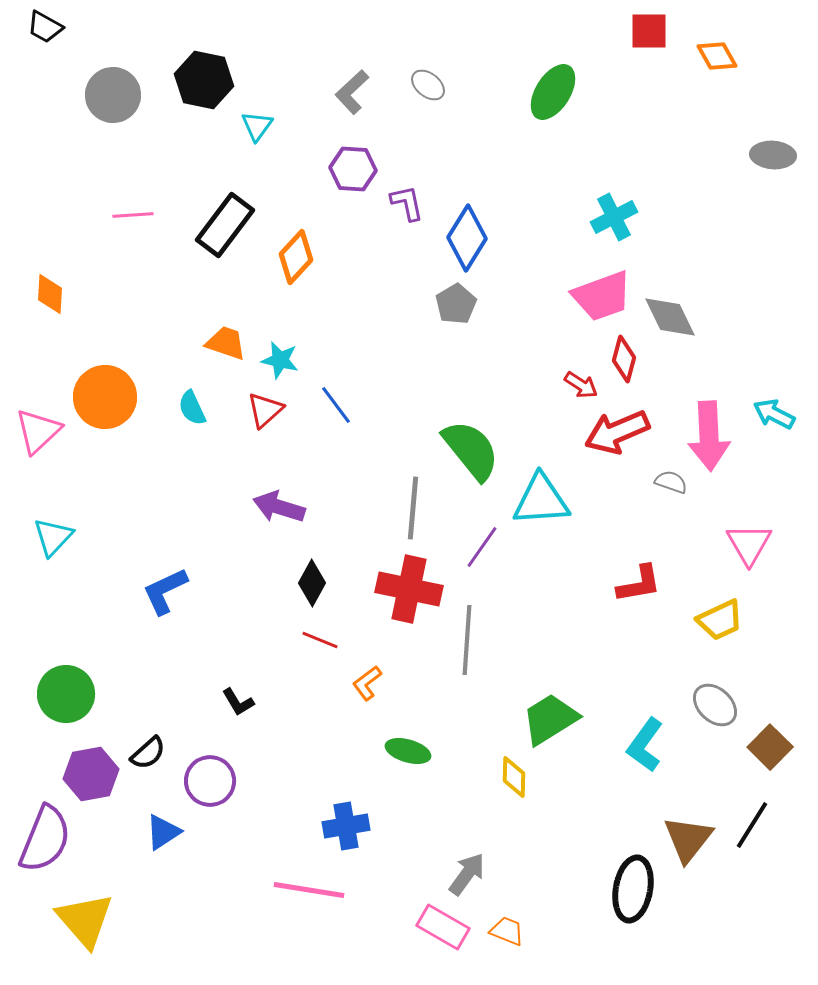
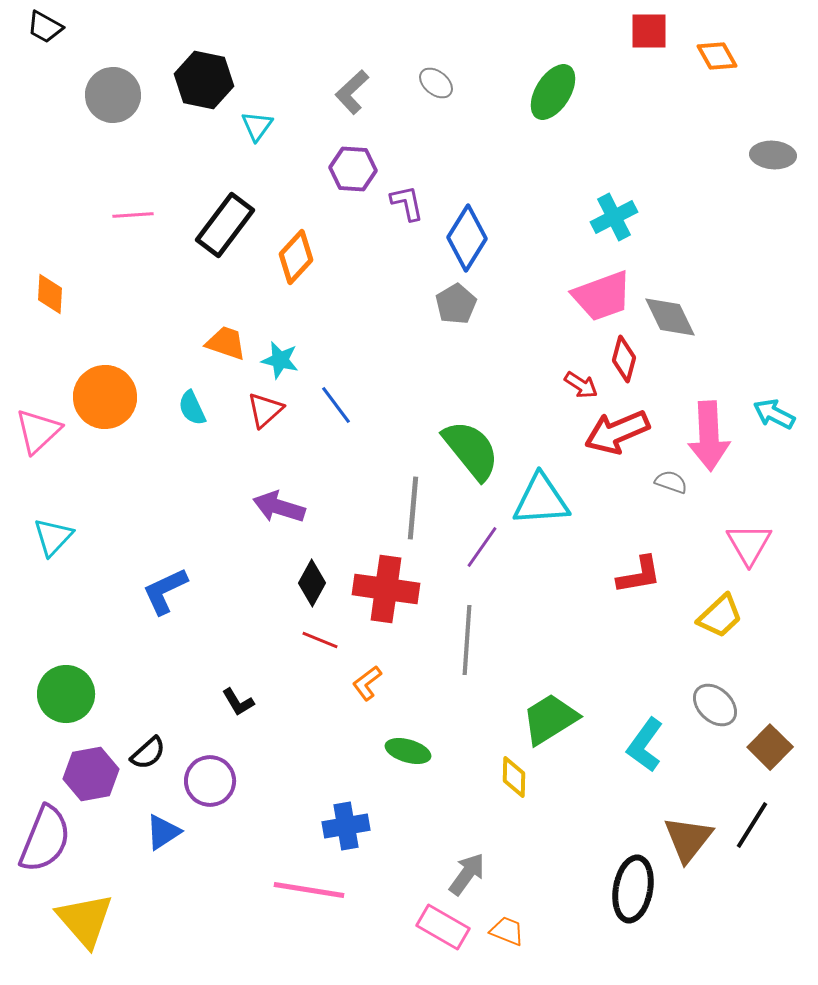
gray ellipse at (428, 85): moved 8 px right, 2 px up
red L-shape at (639, 584): moved 9 px up
red cross at (409, 589): moved 23 px left; rotated 4 degrees counterclockwise
yellow trapezoid at (720, 620): moved 4 px up; rotated 18 degrees counterclockwise
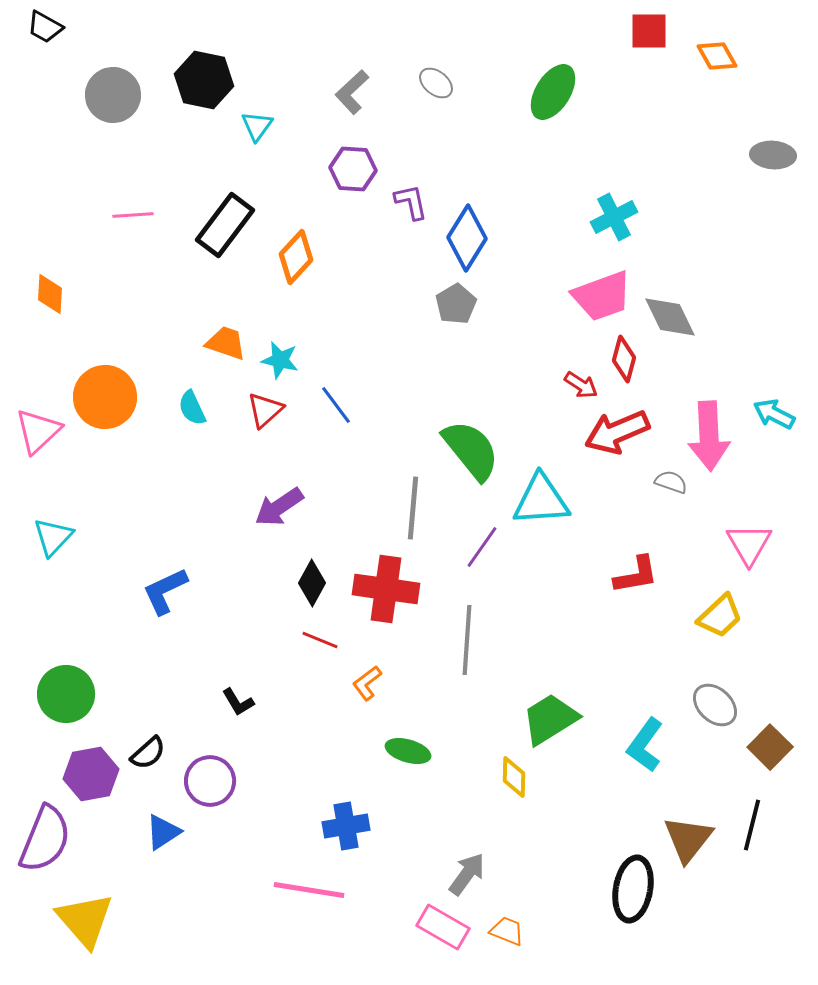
purple L-shape at (407, 203): moved 4 px right, 1 px up
purple arrow at (279, 507): rotated 51 degrees counterclockwise
red L-shape at (639, 575): moved 3 px left
black line at (752, 825): rotated 18 degrees counterclockwise
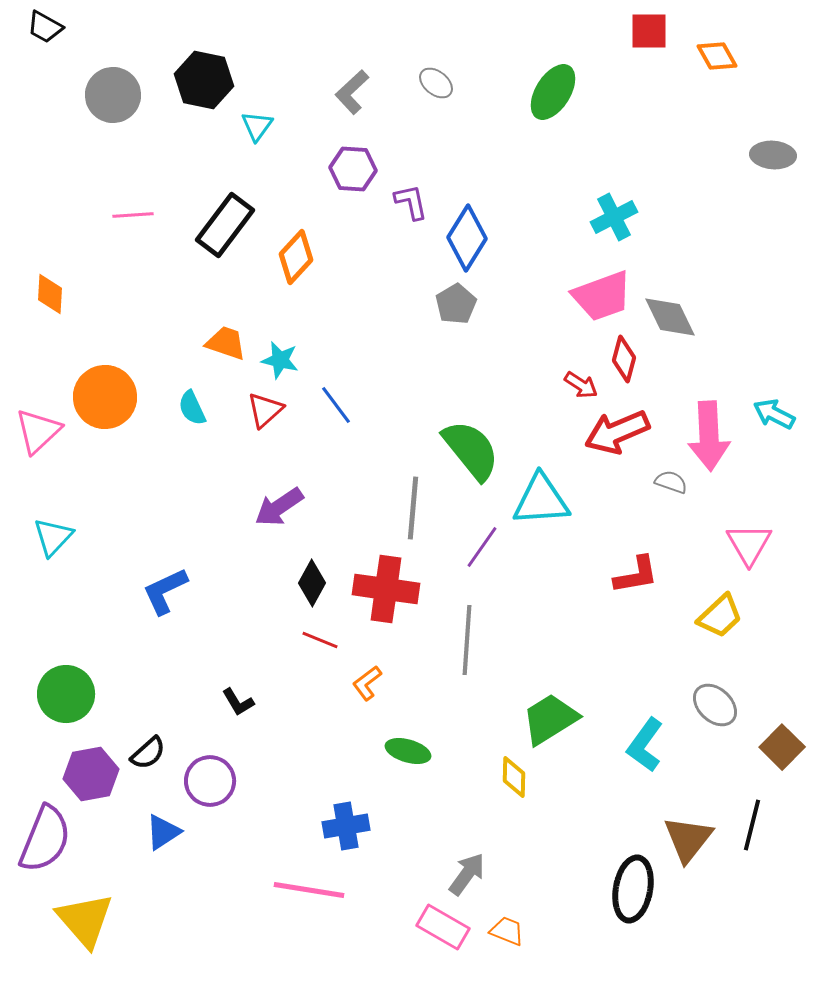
brown square at (770, 747): moved 12 px right
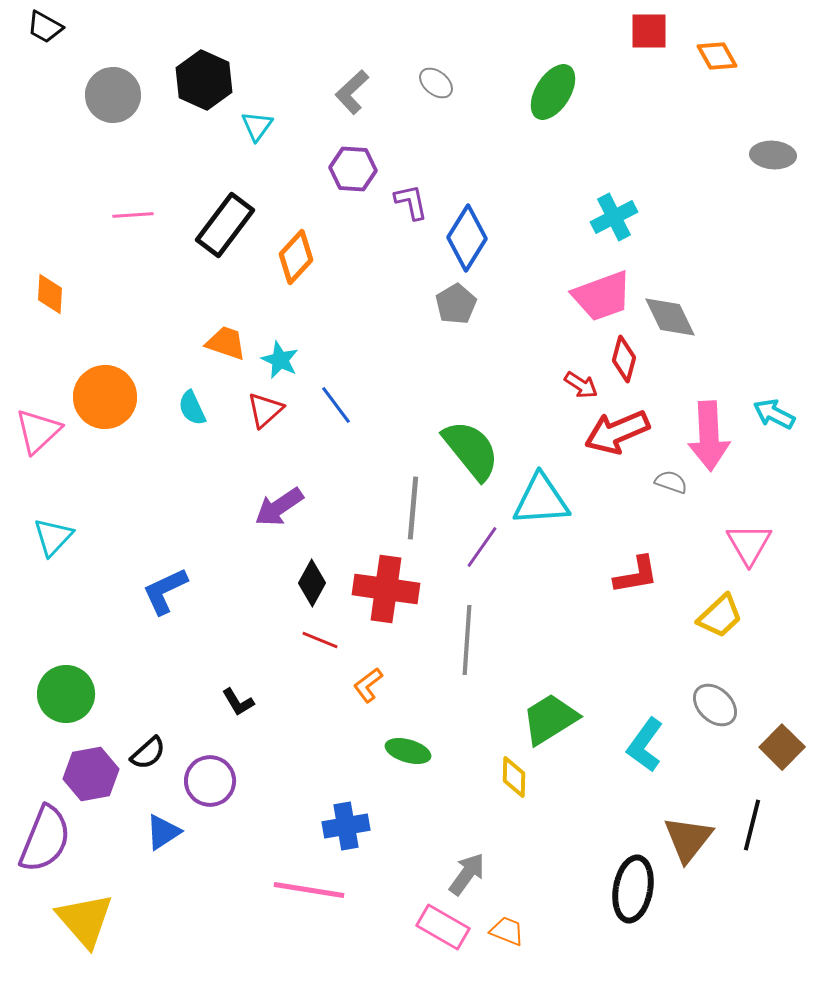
black hexagon at (204, 80): rotated 12 degrees clockwise
cyan star at (280, 360): rotated 12 degrees clockwise
orange L-shape at (367, 683): moved 1 px right, 2 px down
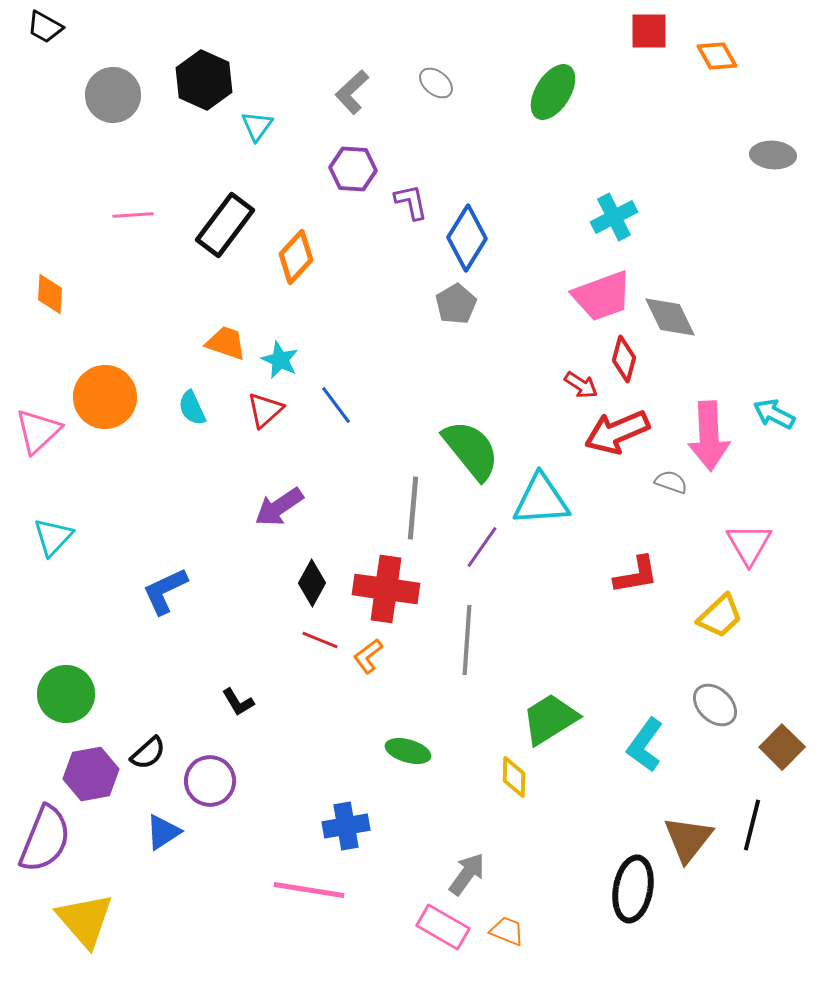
orange L-shape at (368, 685): moved 29 px up
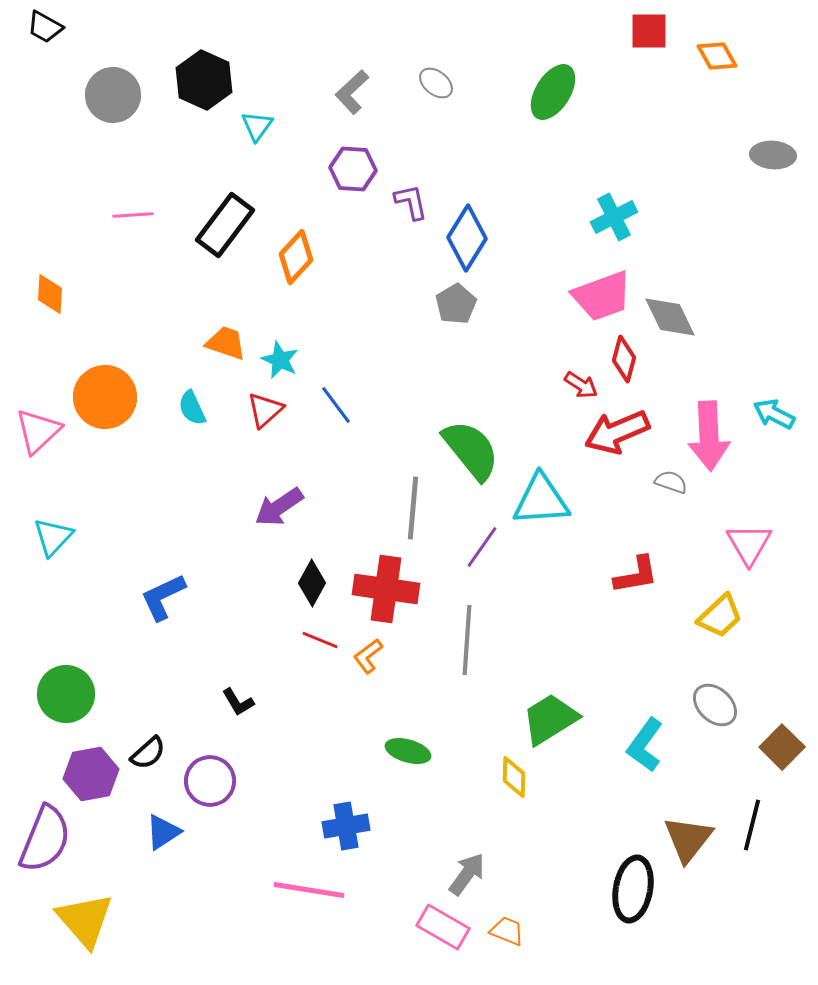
blue L-shape at (165, 591): moved 2 px left, 6 px down
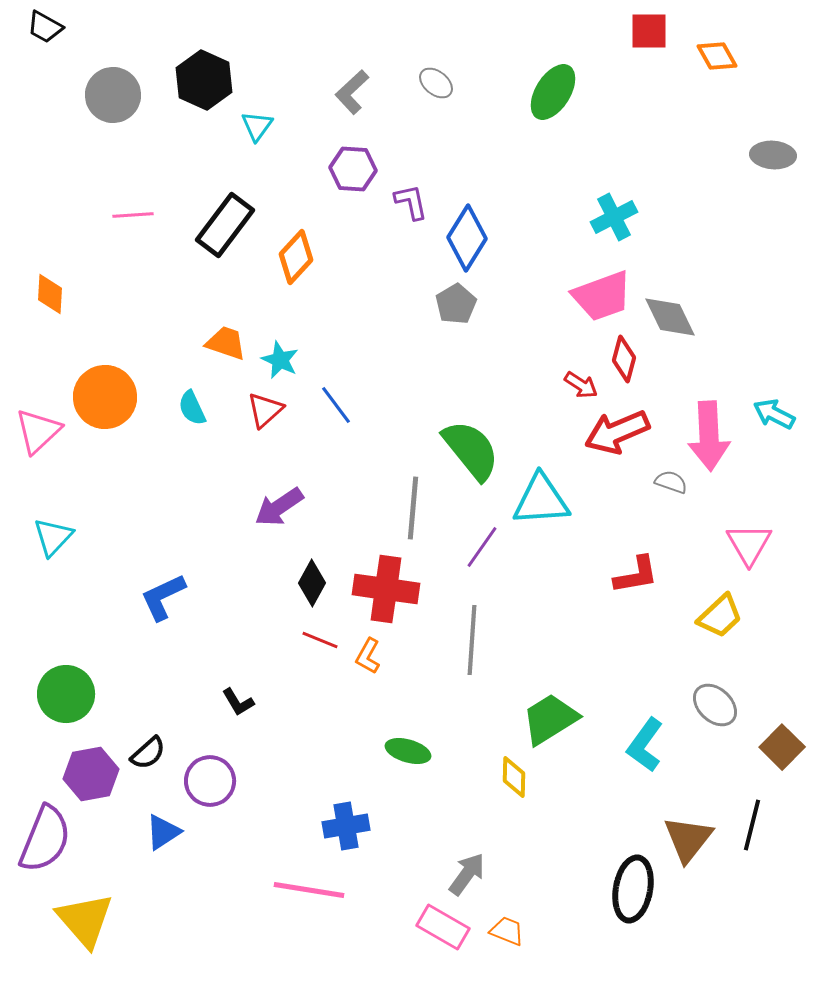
gray line at (467, 640): moved 5 px right
orange L-shape at (368, 656): rotated 24 degrees counterclockwise
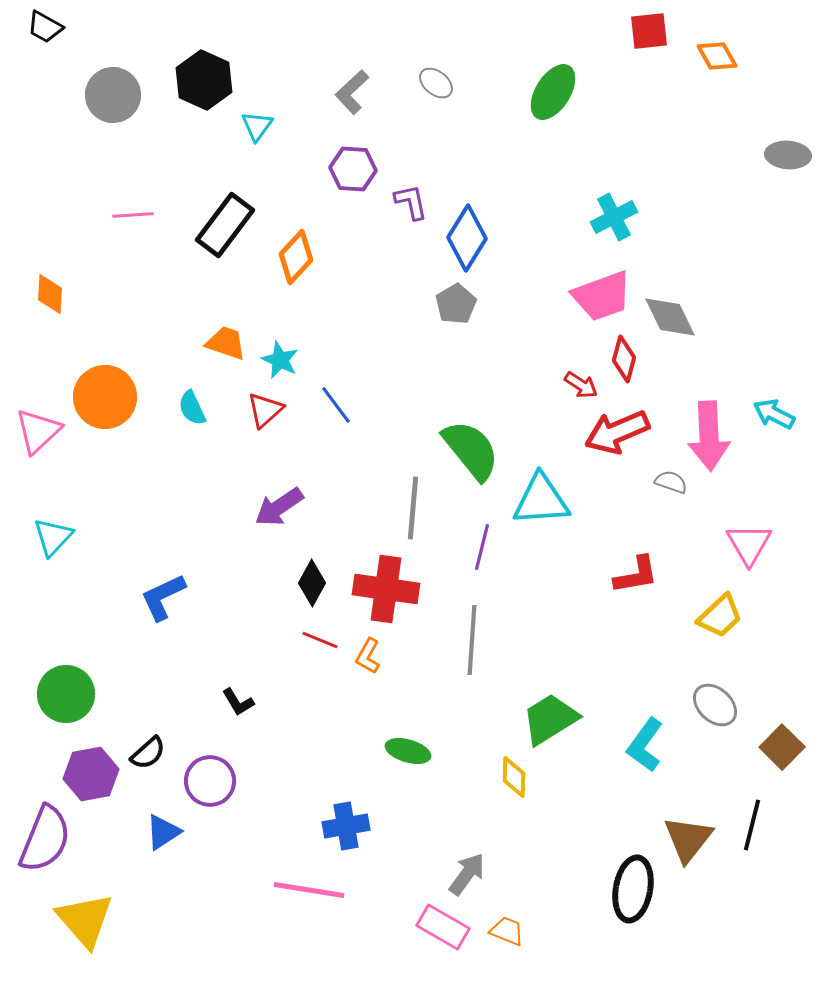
red square at (649, 31): rotated 6 degrees counterclockwise
gray ellipse at (773, 155): moved 15 px right
purple line at (482, 547): rotated 21 degrees counterclockwise
